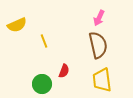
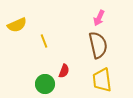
green circle: moved 3 px right
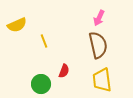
green circle: moved 4 px left
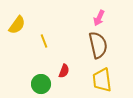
yellow semicircle: rotated 30 degrees counterclockwise
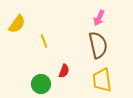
yellow semicircle: moved 1 px up
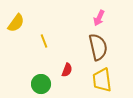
yellow semicircle: moved 1 px left, 1 px up
brown semicircle: moved 2 px down
red semicircle: moved 3 px right, 1 px up
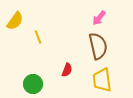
pink arrow: rotated 14 degrees clockwise
yellow semicircle: moved 1 px left, 2 px up
yellow line: moved 6 px left, 4 px up
brown semicircle: moved 1 px up
green circle: moved 8 px left
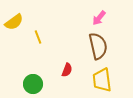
yellow semicircle: moved 1 px left, 1 px down; rotated 18 degrees clockwise
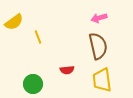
pink arrow: rotated 35 degrees clockwise
red semicircle: rotated 64 degrees clockwise
